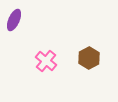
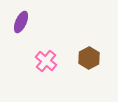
purple ellipse: moved 7 px right, 2 px down
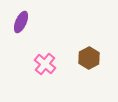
pink cross: moved 1 px left, 3 px down
